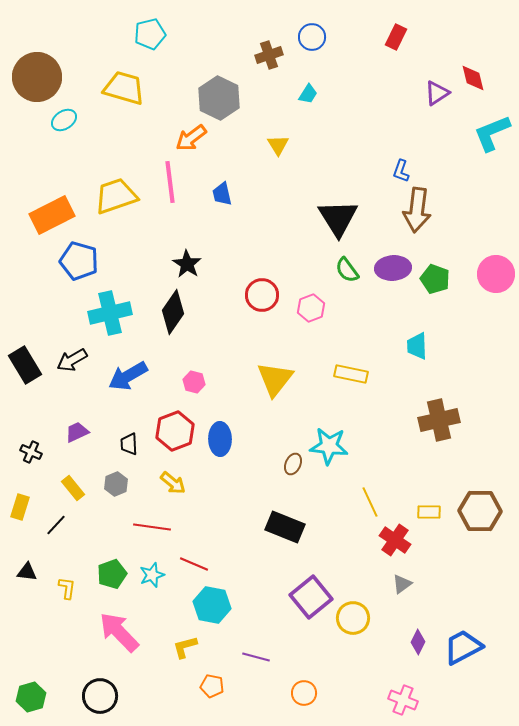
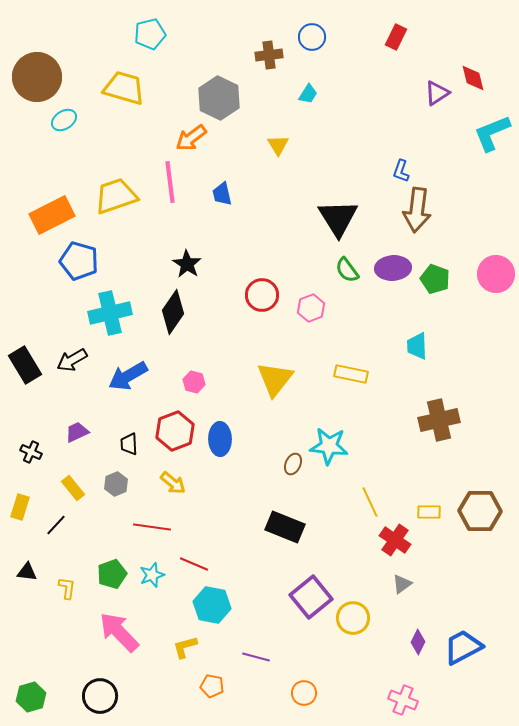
brown cross at (269, 55): rotated 12 degrees clockwise
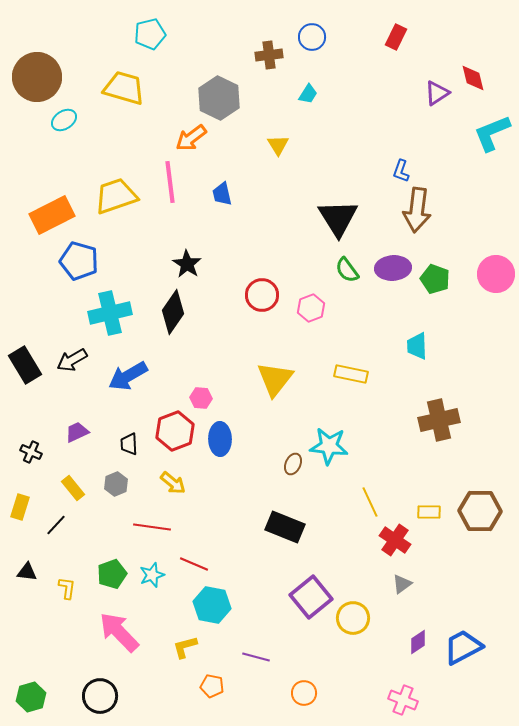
pink hexagon at (194, 382): moved 7 px right, 16 px down; rotated 10 degrees counterclockwise
purple diamond at (418, 642): rotated 30 degrees clockwise
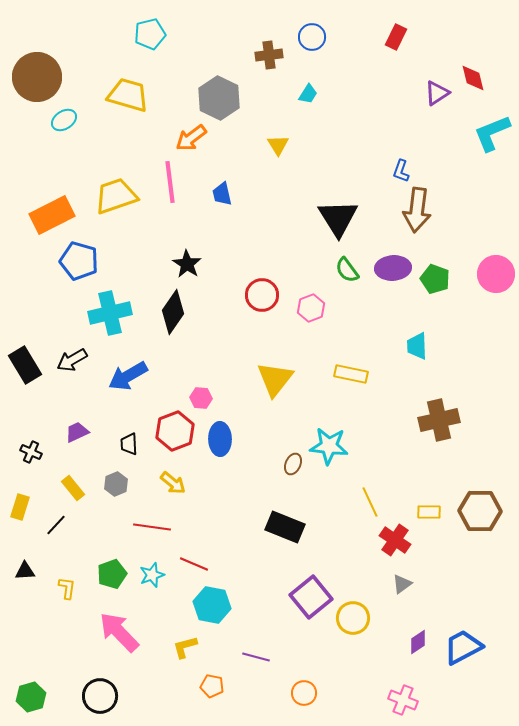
yellow trapezoid at (124, 88): moved 4 px right, 7 px down
black triangle at (27, 572): moved 2 px left, 1 px up; rotated 10 degrees counterclockwise
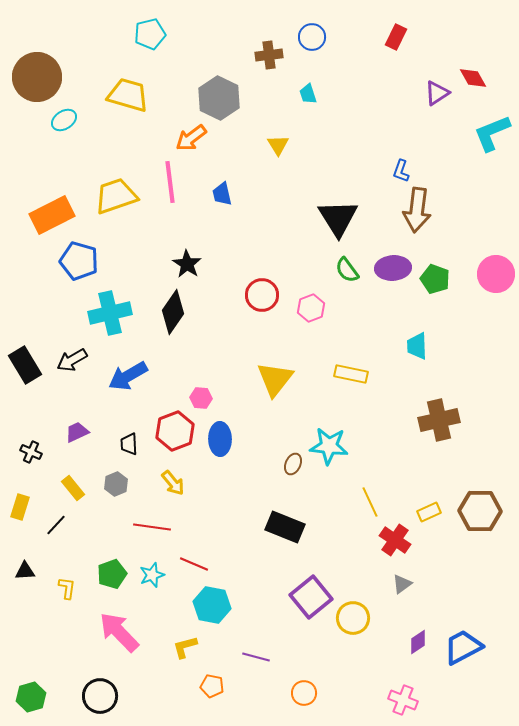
red diamond at (473, 78): rotated 16 degrees counterclockwise
cyan trapezoid at (308, 94): rotated 130 degrees clockwise
yellow arrow at (173, 483): rotated 12 degrees clockwise
yellow rectangle at (429, 512): rotated 25 degrees counterclockwise
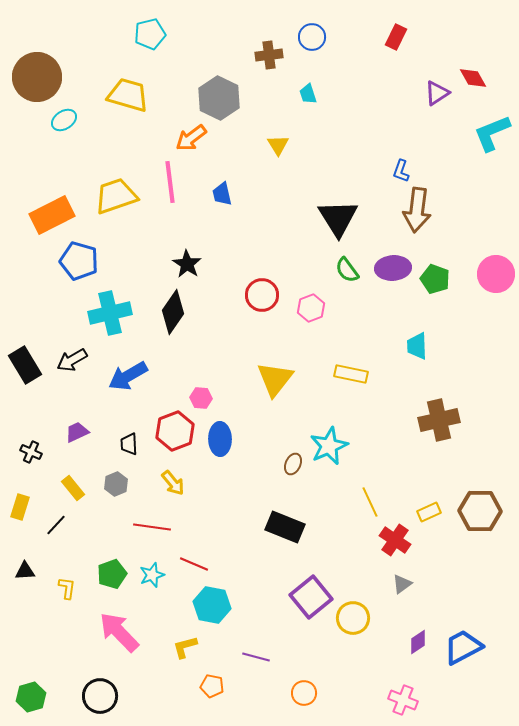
cyan star at (329, 446): rotated 30 degrees counterclockwise
